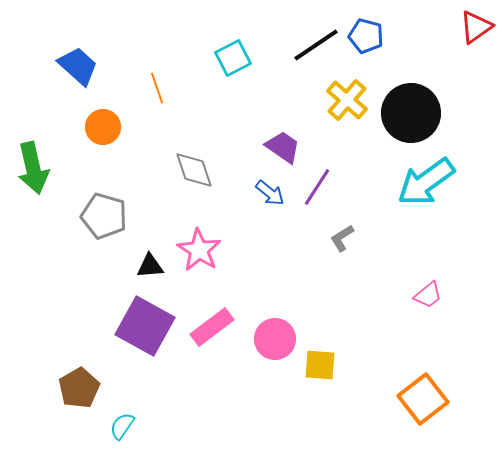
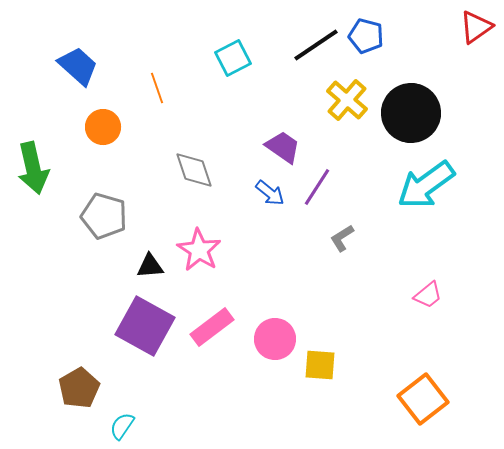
cyan arrow: moved 3 px down
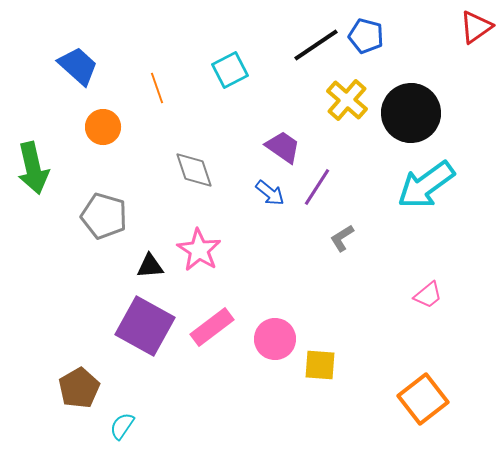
cyan square: moved 3 px left, 12 px down
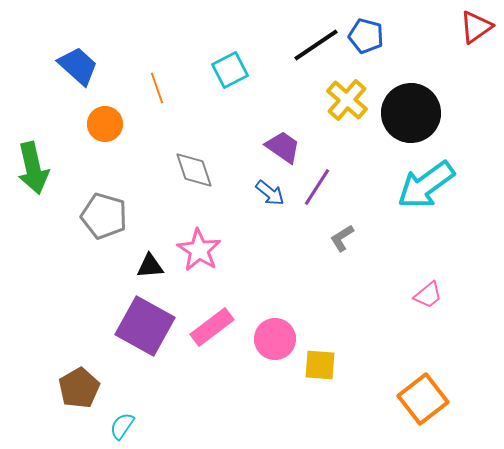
orange circle: moved 2 px right, 3 px up
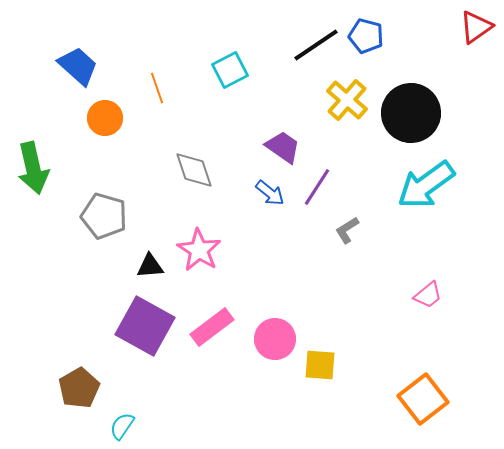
orange circle: moved 6 px up
gray L-shape: moved 5 px right, 8 px up
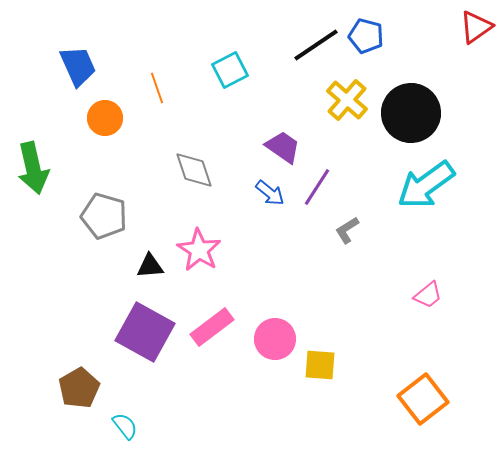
blue trapezoid: rotated 24 degrees clockwise
purple square: moved 6 px down
cyan semicircle: moved 3 px right; rotated 108 degrees clockwise
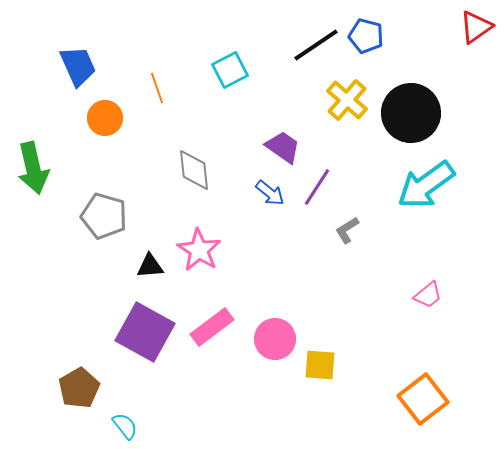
gray diamond: rotated 12 degrees clockwise
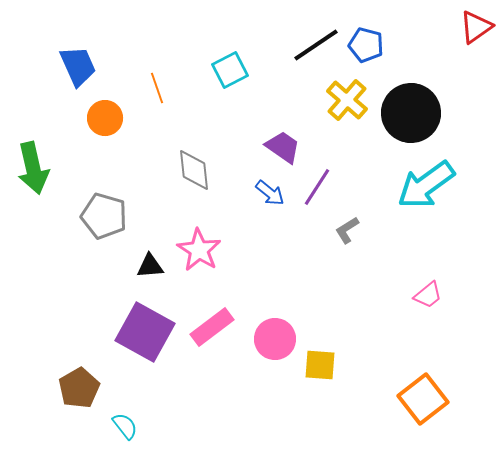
blue pentagon: moved 9 px down
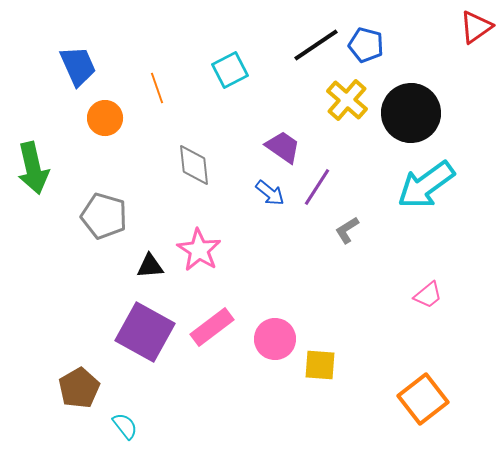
gray diamond: moved 5 px up
